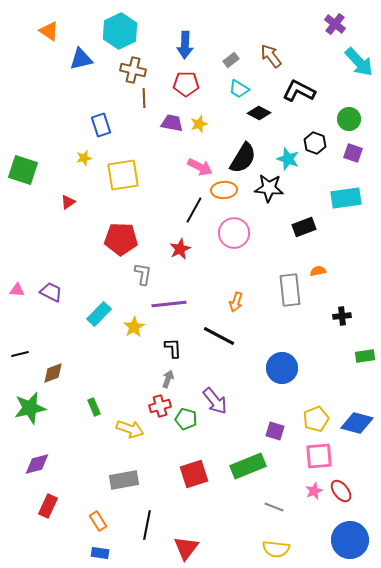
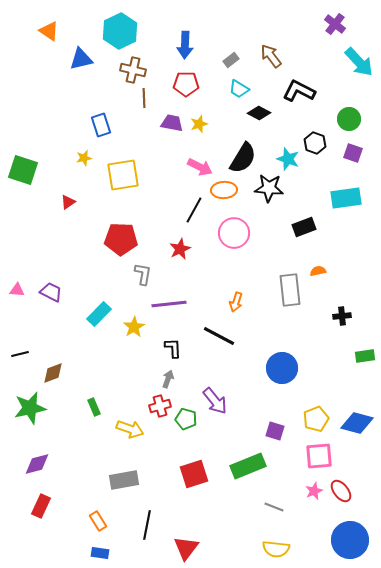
red rectangle at (48, 506): moved 7 px left
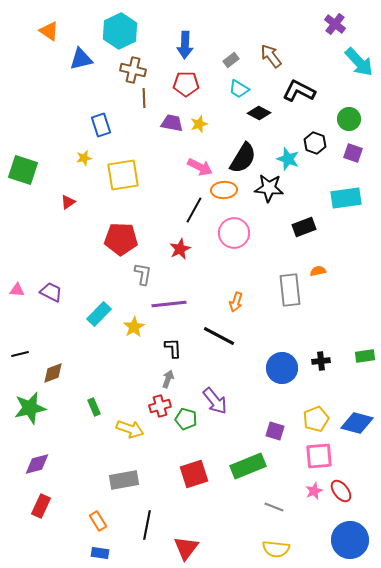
black cross at (342, 316): moved 21 px left, 45 px down
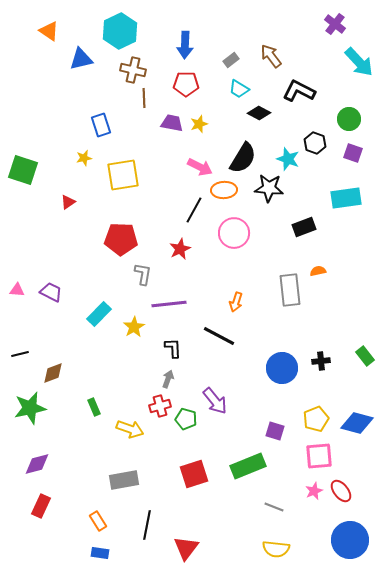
green rectangle at (365, 356): rotated 60 degrees clockwise
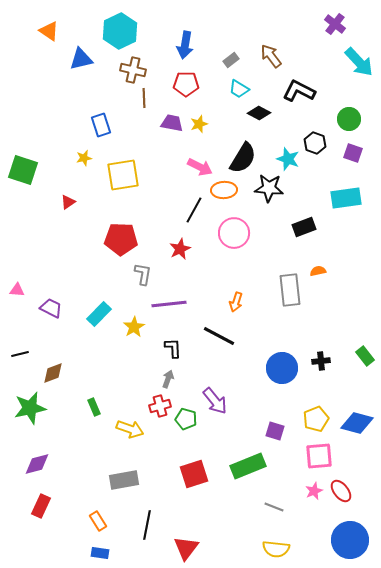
blue arrow at (185, 45): rotated 8 degrees clockwise
purple trapezoid at (51, 292): moved 16 px down
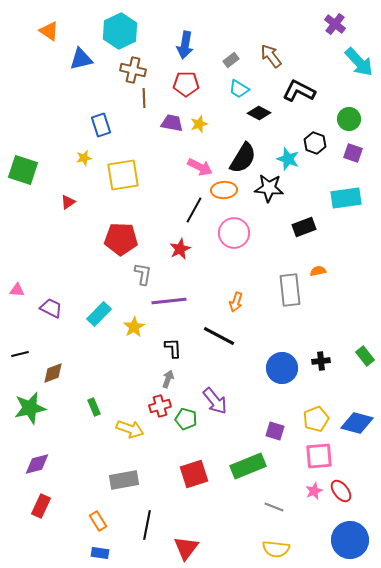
purple line at (169, 304): moved 3 px up
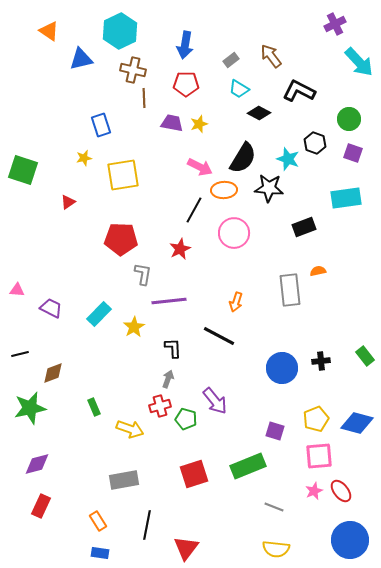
purple cross at (335, 24): rotated 25 degrees clockwise
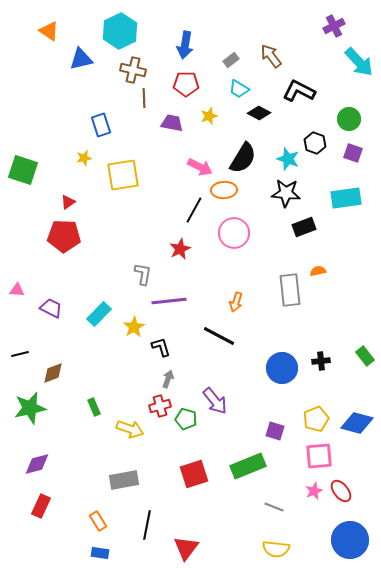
purple cross at (335, 24): moved 1 px left, 2 px down
yellow star at (199, 124): moved 10 px right, 8 px up
black star at (269, 188): moved 17 px right, 5 px down
red pentagon at (121, 239): moved 57 px left, 3 px up
black L-shape at (173, 348): moved 12 px left, 1 px up; rotated 15 degrees counterclockwise
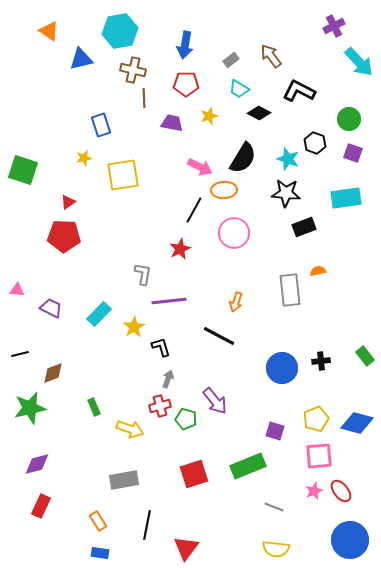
cyan hexagon at (120, 31): rotated 16 degrees clockwise
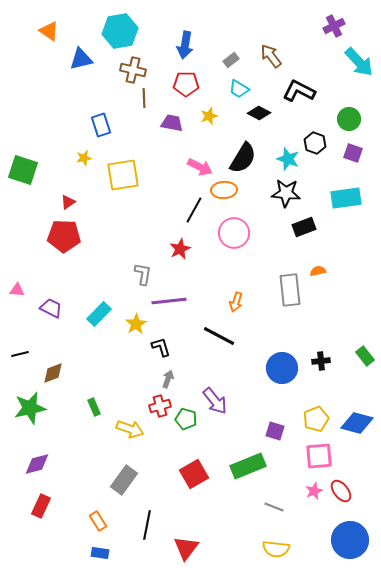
yellow star at (134, 327): moved 2 px right, 3 px up
red square at (194, 474): rotated 12 degrees counterclockwise
gray rectangle at (124, 480): rotated 44 degrees counterclockwise
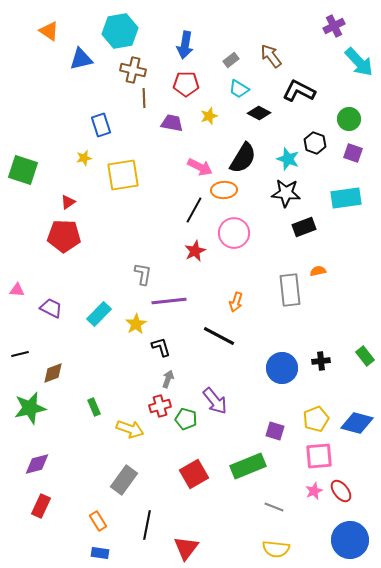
red star at (180, 249): moved 15 px right, 2 px down
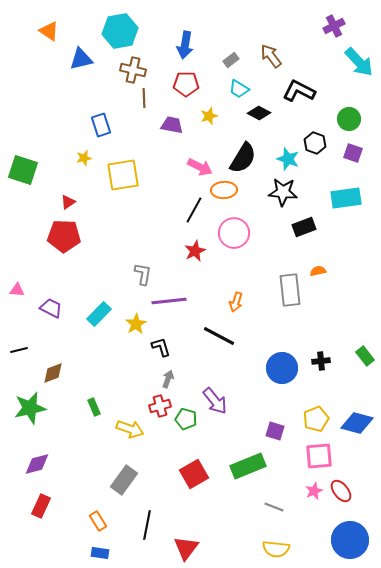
purple trapezoid at (172, 123): moved 2 px down
black star at (286, 193): moved 3 px left, 1 px up
black line at (20, 354): moved 1 px left, 4 px up
